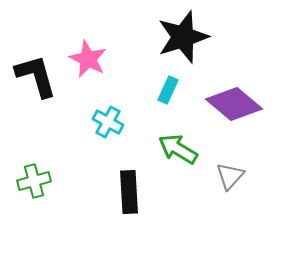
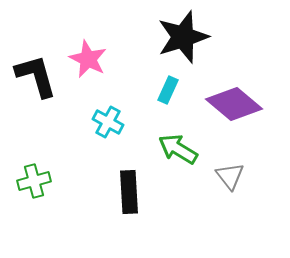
gray triangle: rotated 20 degrees counterclockwise
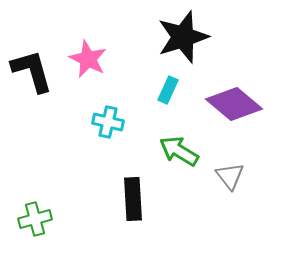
black L-shape: moved 4 px left, 5 px up
cyan cross: rotated 16 degrees counterclockwise
green arrow: moved 1 px right, 2 px down
green cross: moved 1 px right, 38 px down
black rectangle: moved 4 px right, 7 px down
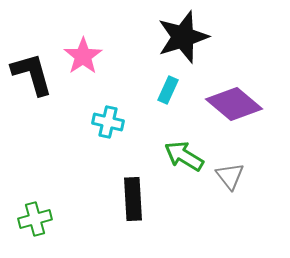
pink star: moved 5 px left, 3 px up; rotated 12 degrees clockwise
black L-shape: moved 3 px down
green arrow: moved 5 px right, 5 px down
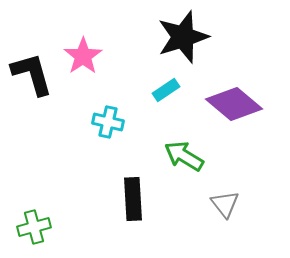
cyan rectangle: moved 2 px left; rotated 32 degrees clockwise
gray triangle: moved 5 px left, 28 px down
green cross: moved 1 px left, 8 px down
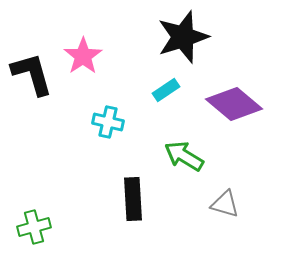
gray triangle: rotated 36 degrees counterclockwise
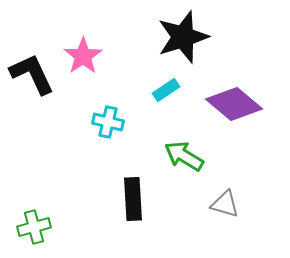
black L-shape: rotated 9 degrees counterclockwise
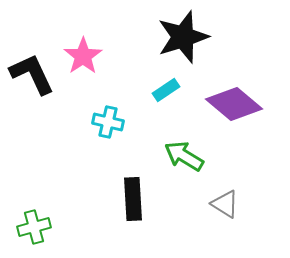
gray triangle: rotated 16 degrees clockwise
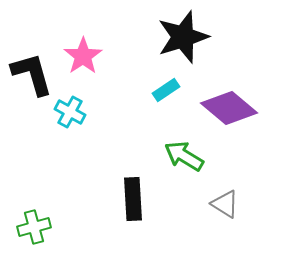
black L-shape: rotated 9 degrees clockwise
purple diamond: moved 5 px left, 4 px down
cyan cross: moved 38 px left, 10 px up; rotated 16 degrees clockwise
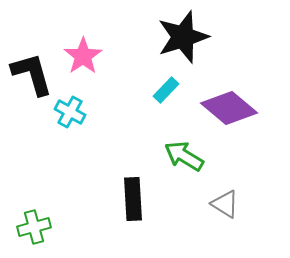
cyan rectangle: rotated 12 degrees counterclockwise
